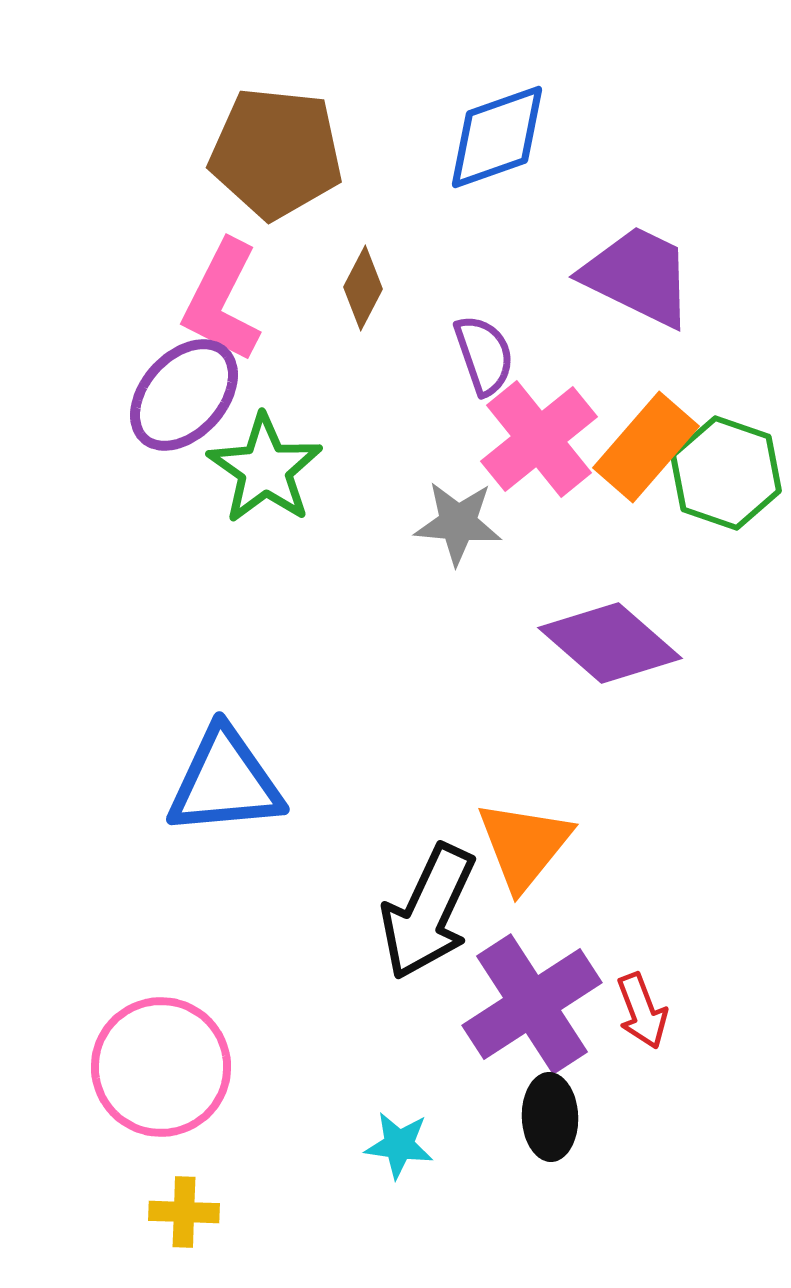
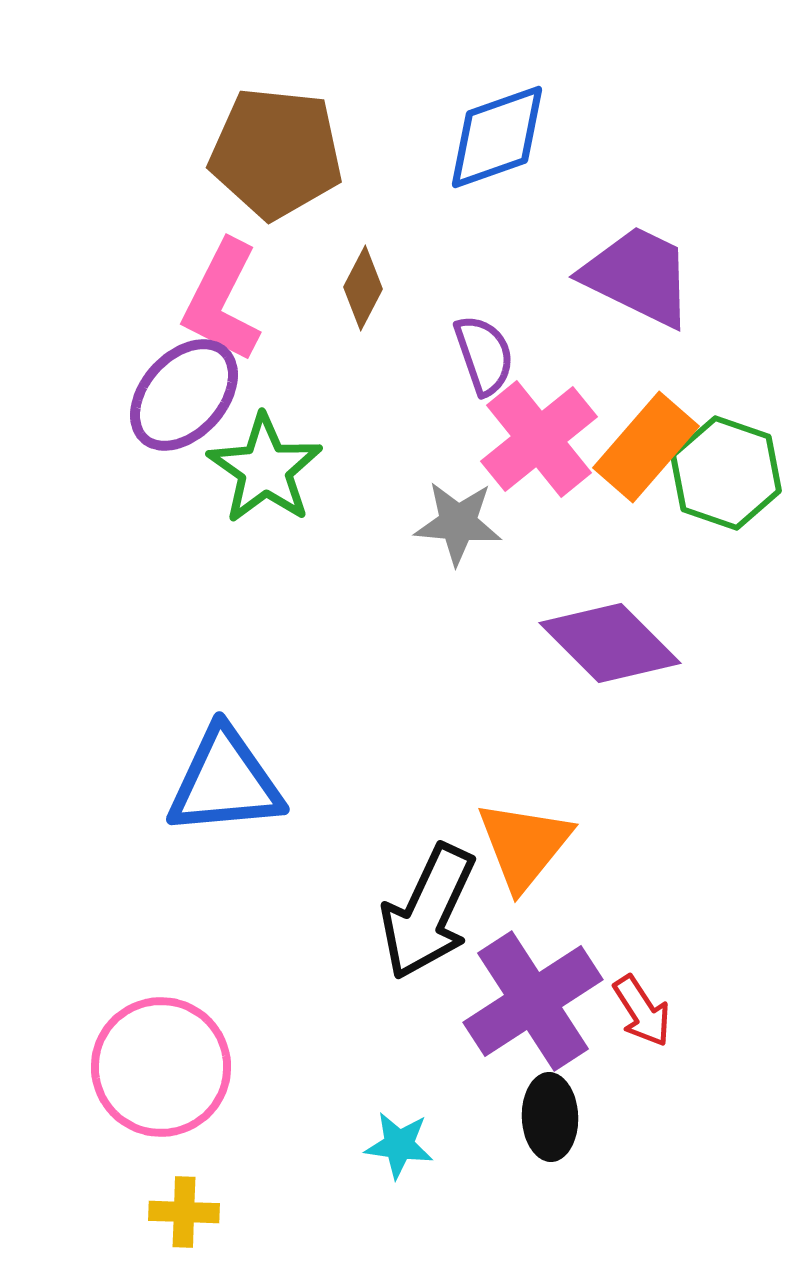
purple diamond: rotated 4 degrees clockwise
purple cross: moved 1 px right, 3 px up
red arrow: rotated 12 degrees counterclockwise
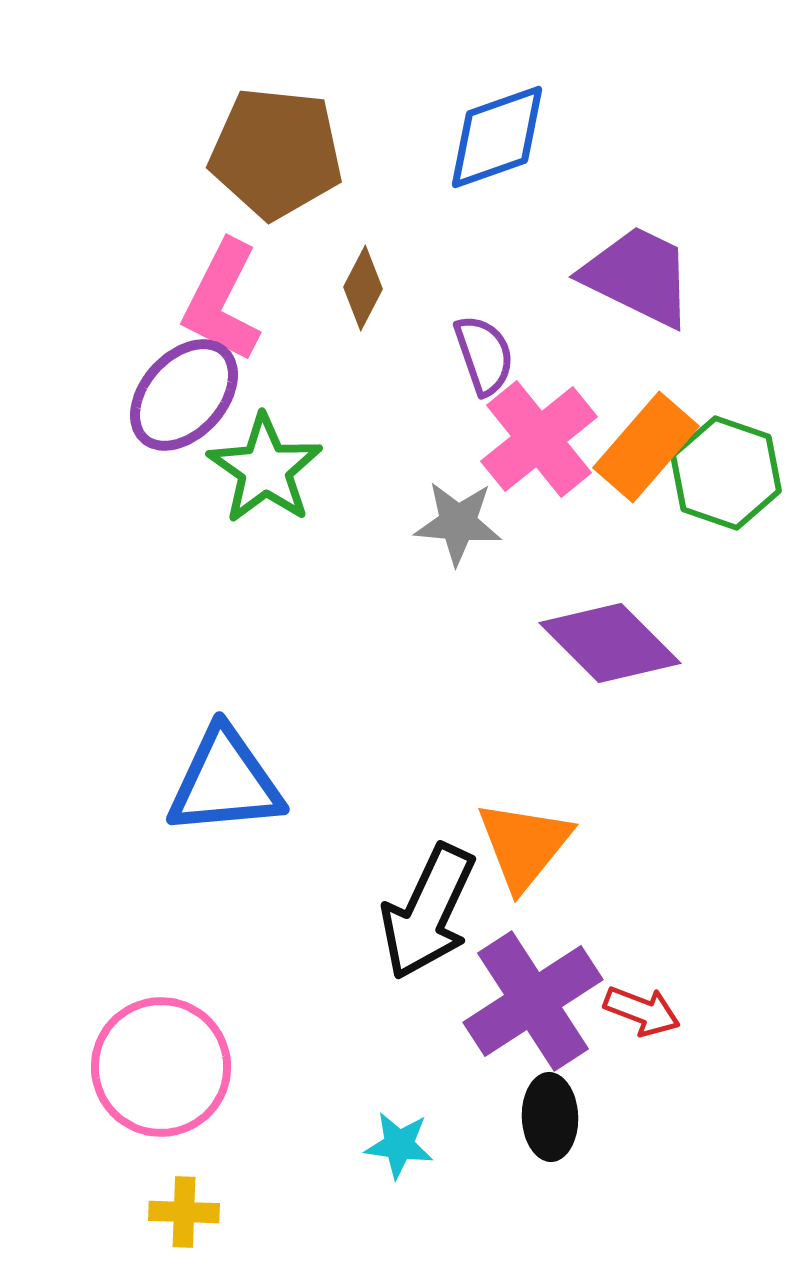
red arrow: rotated 36 degrees counterclockwise
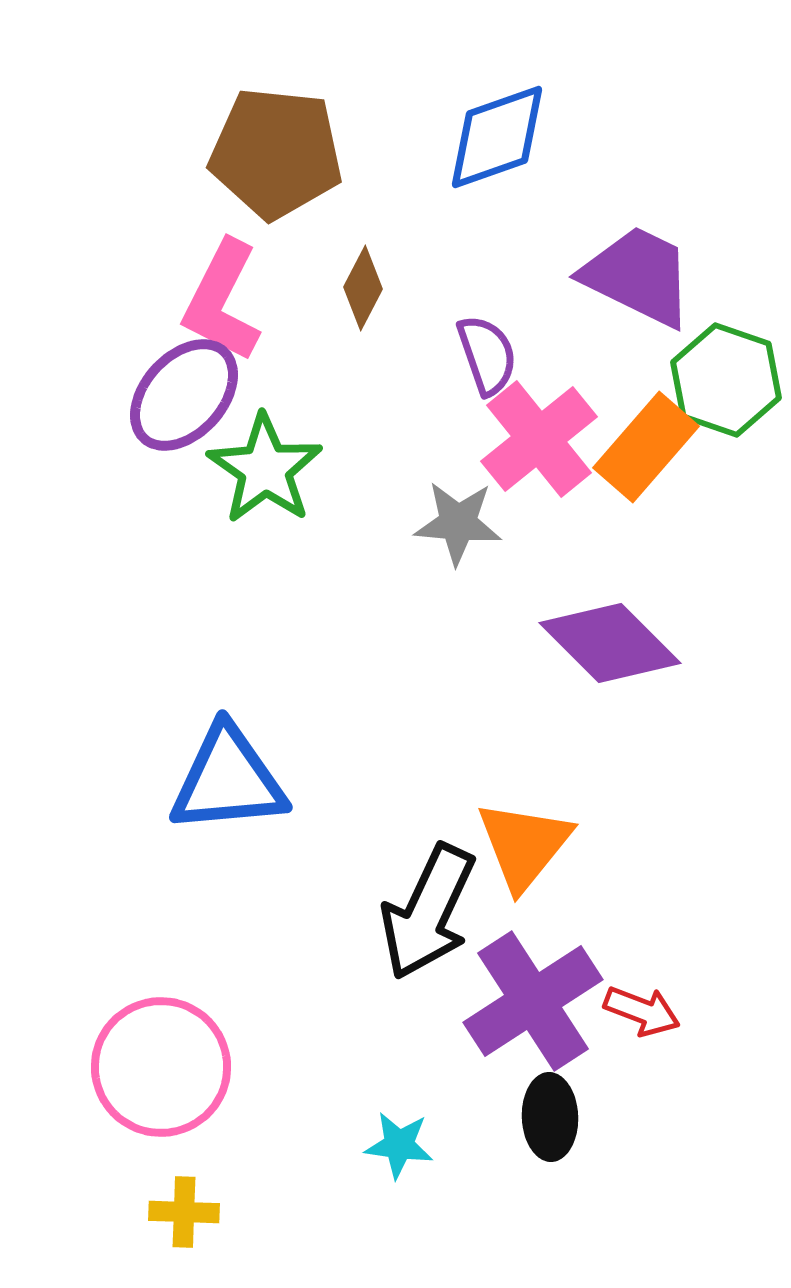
purple semicircle: moved 3 px right
green hexagon: moved 93 px up
blue triangle: moved 3 px right, 2 px up
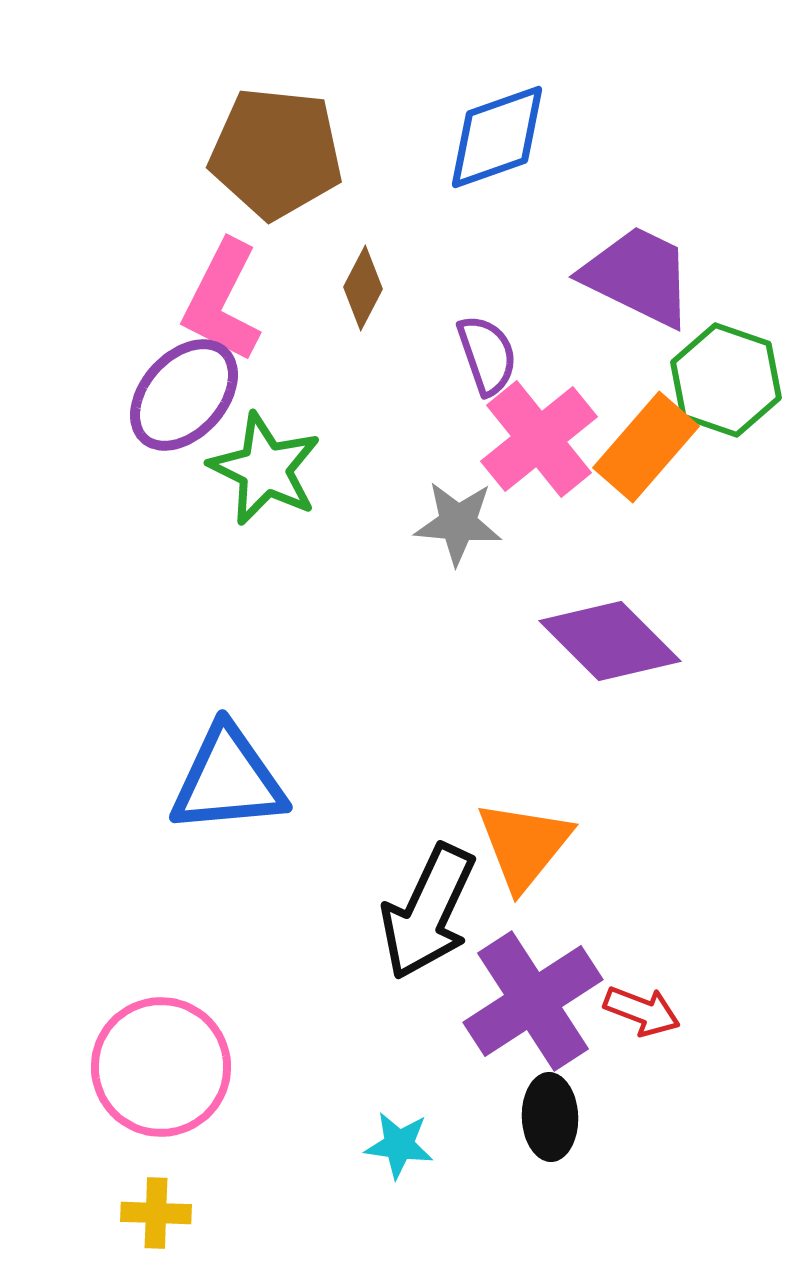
green star: rotated 9 degrees counterclockwise
purple diamond: moved 2 px up
yellow cross: moved 28 px left, 1 px down
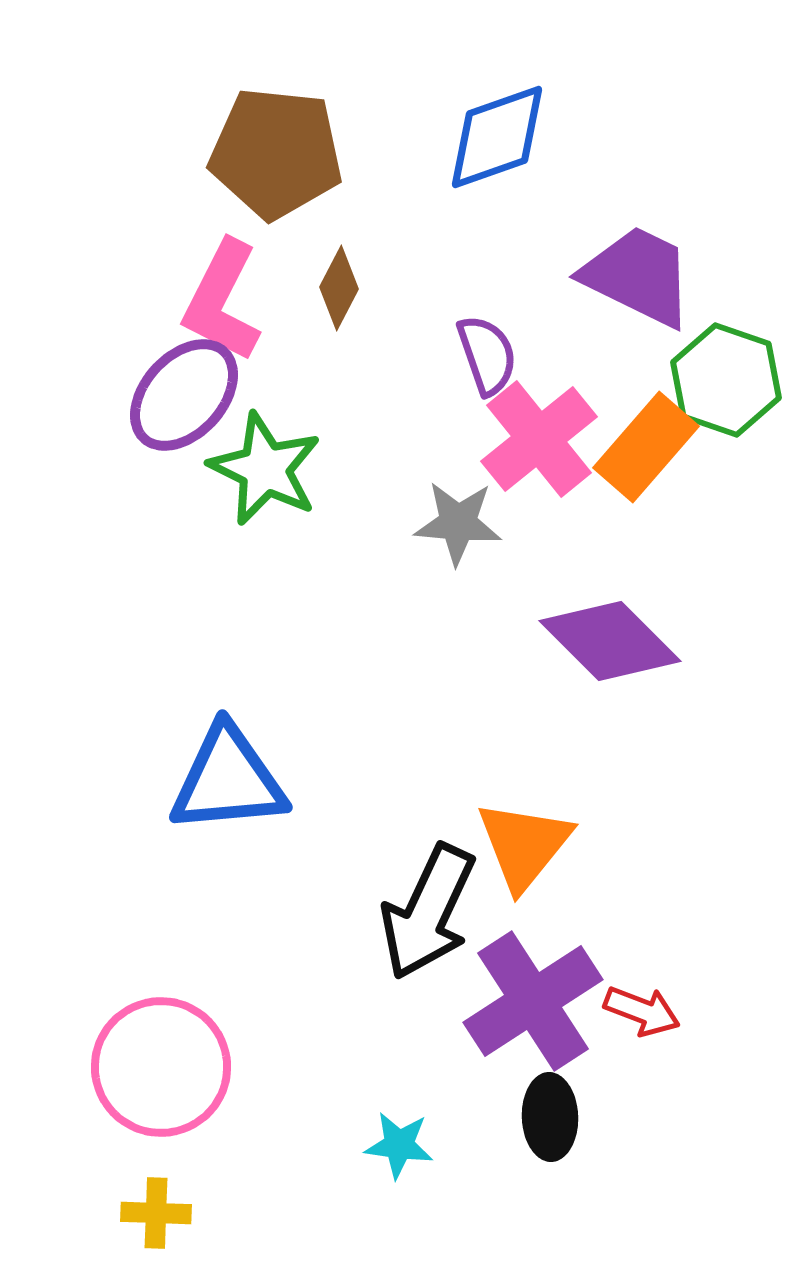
brown diamond: moved 24 px left
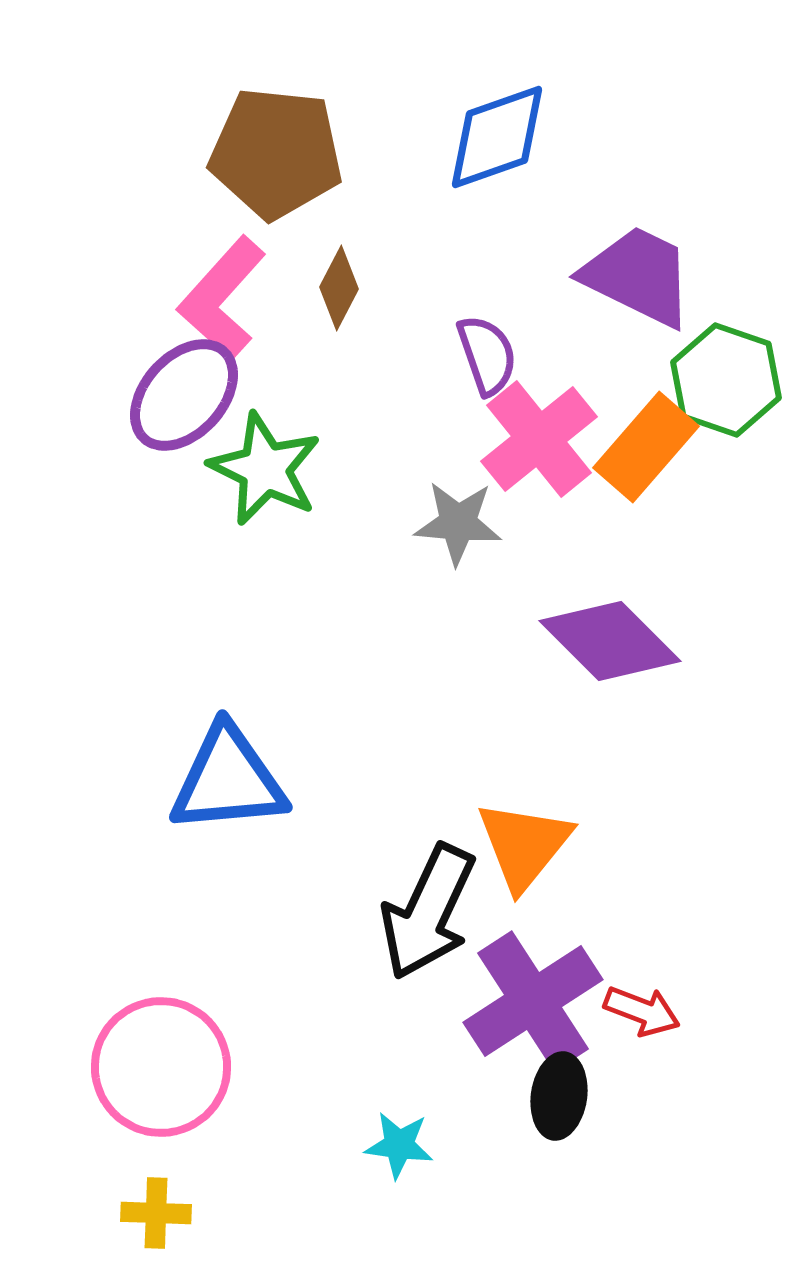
pink L-shape: moved 3 px up; rotated 15 degrees clockwise
black ellipse: moved 9 px right, 21 px up; rotated 10 degrees clockwise
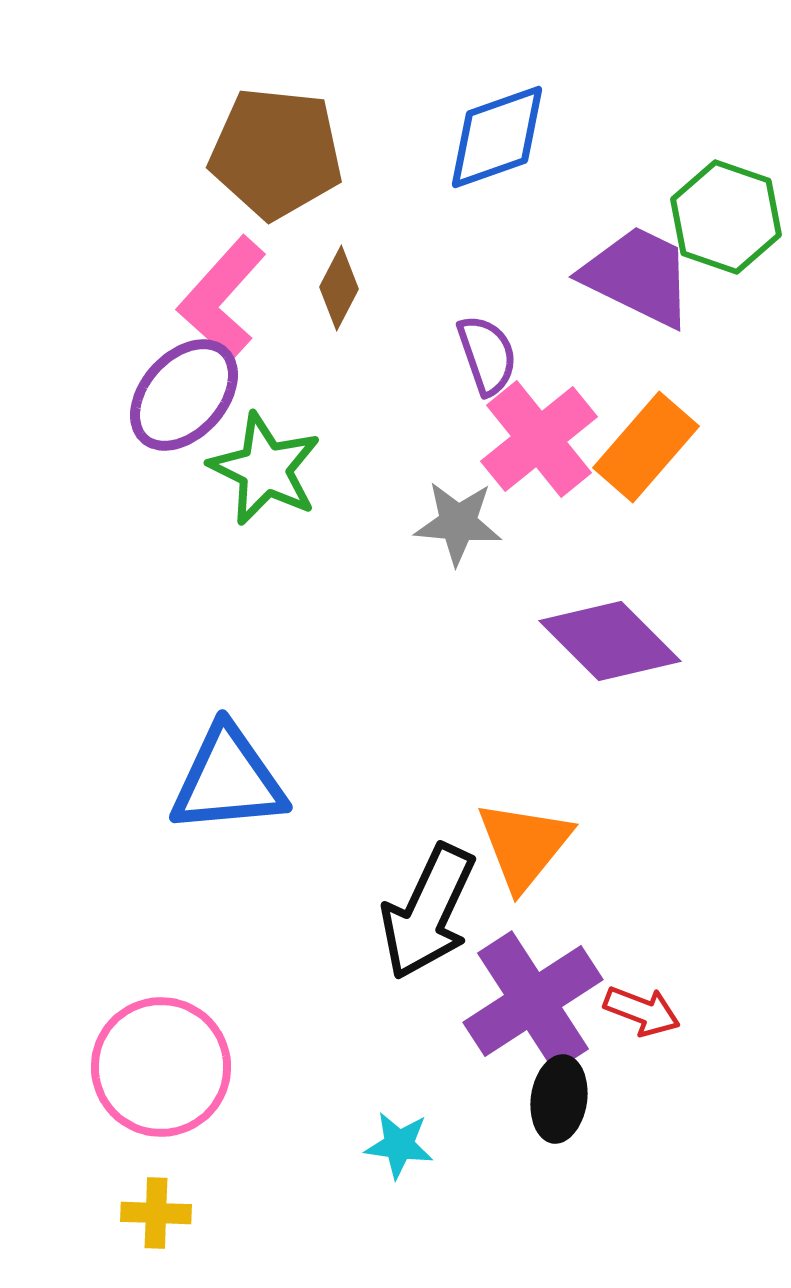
green hexagon: moved 163 px up
black ellipse: moved 3 px down
